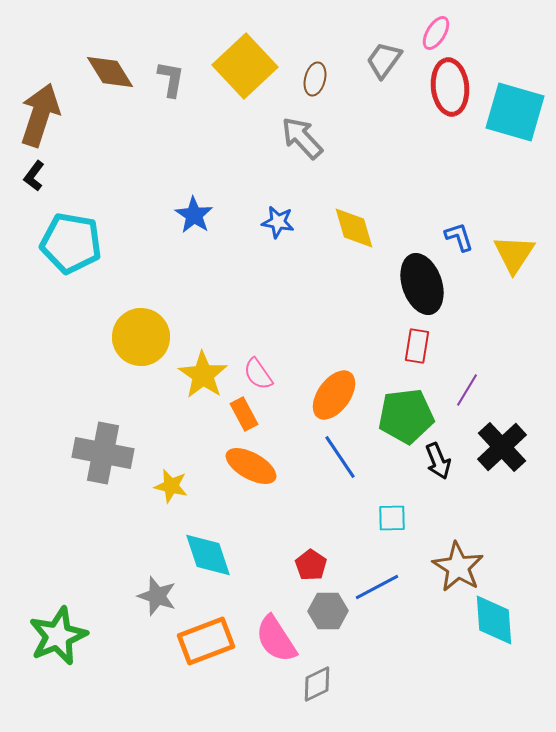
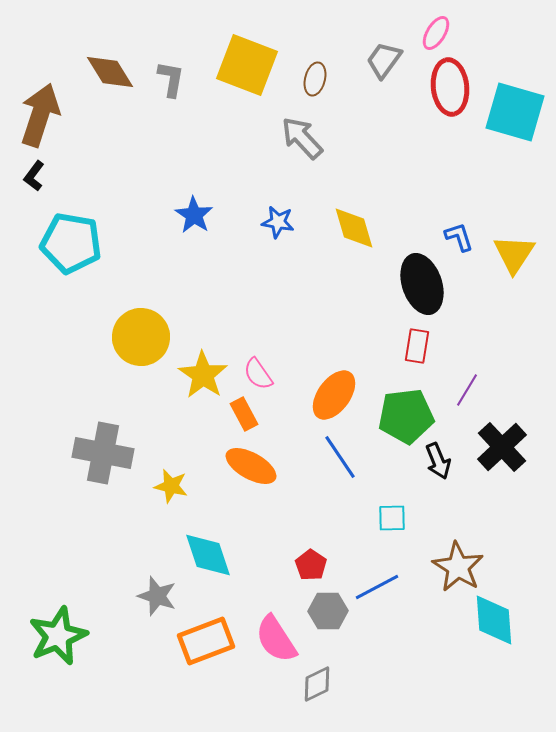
yellow square at (245, 66): moved 2 px right, 1 px up; rotated 26 degrees counterclockwise
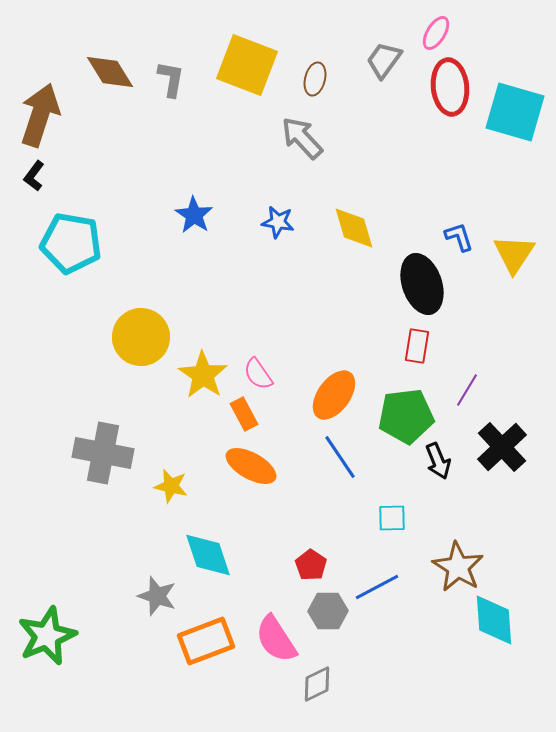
green star at (58, 636): moved 11 px left
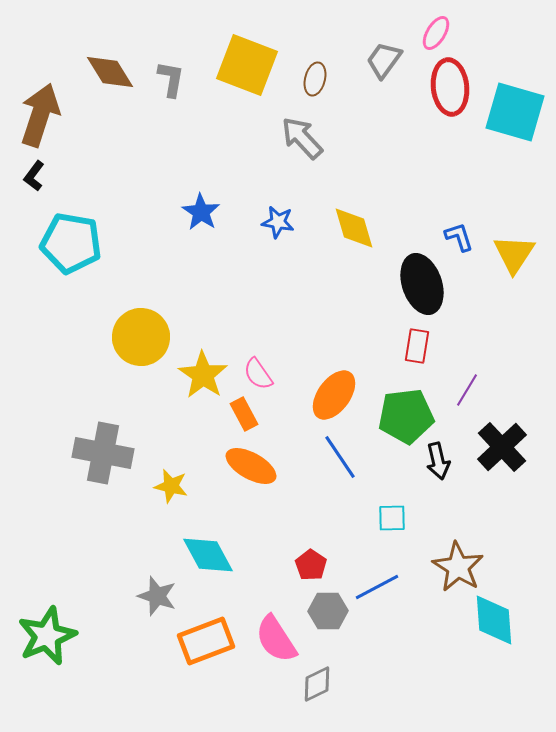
blue star at (194, 215): moved 7 px right, 3 px up
black arrow at (438, 461): rotated 9 degrees clockwise
cyan diamond at (208, 555): rotated 10 degrees counterclockwise
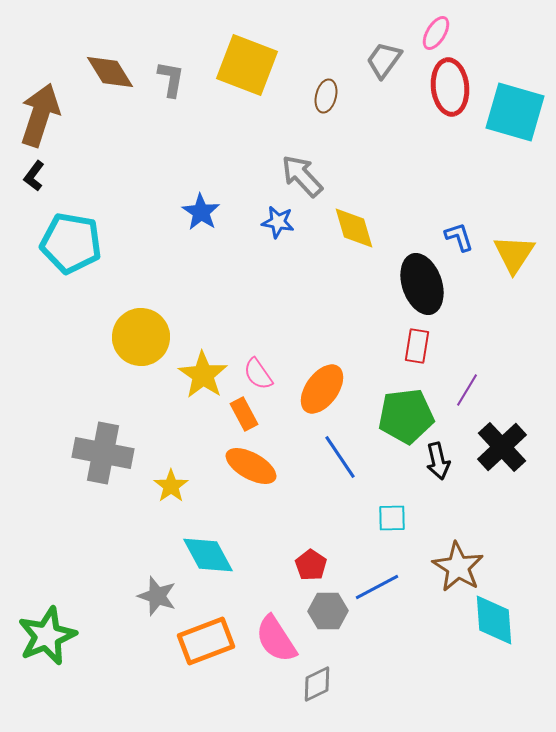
brown ellipse at (315, 79): moved 11 px right, 17 px down
gray arrow at (302, 138): moved 38 px down
orange ellipse at (334, 395): moved 12 px left, 6 px up
yellow star at (171, 486): rotated 24 degrees clockwise
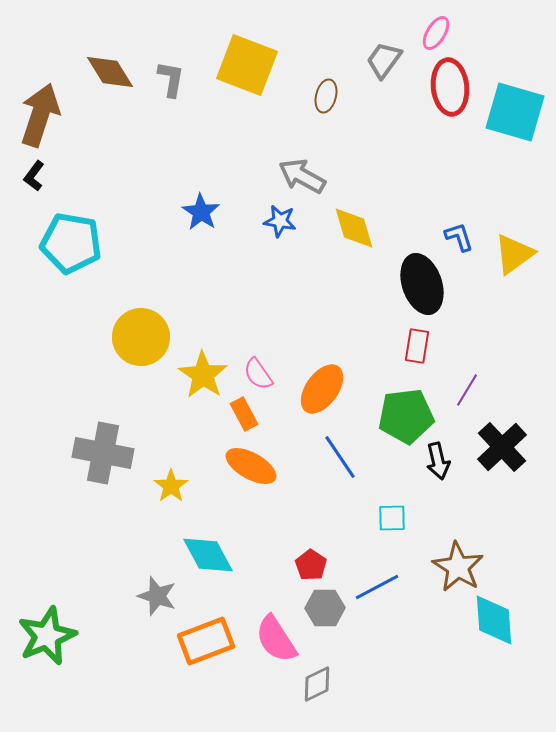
gray arrow at (302, 176): rotated 18 degrees counterclockwise
blue star at (278, 222): moved 2 px right, 1 px up
yellow triangle at (514, 254): rotated 21 degrees clockwise
gray hexagon at (328, 611): moved 3 px left, 3 px up
